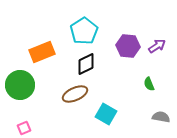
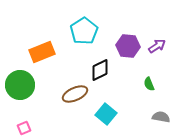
black diamond: moved 14 px right, 6 px down
cyan square: rotated 10 degrees clockwise
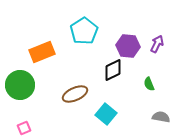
purple arrow: moved 2 px up; rotated 30 degrees counterclockwise
black diamond: moved 13 px right
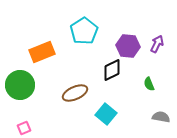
black diamond: moved 1 px left
brown ellipse: moved 1 px up
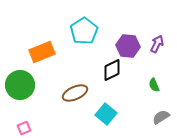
green semicircle: moved 5 px right, 1 px down
gray semicircle: rotated 42 degrees counterclockwise
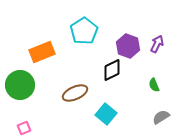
purple hexagon: rotated 15 degrees clockwise
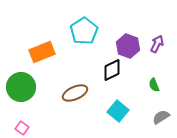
green circle: moved 1 px right, 2 px down
cyan square: moved 12 px right, 3 px up
pink square: moved 2 px left; rotated 32 degrees counterclockwise
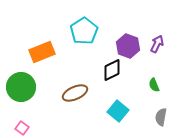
gray semicircle: rotated 48 degrees counterclockwise
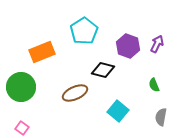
black diamond: moved 9 px left; rotated 40 degrees clockwise
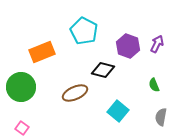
cyan pentagon: rotated 12 degrees counterclockwise
